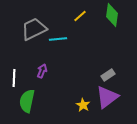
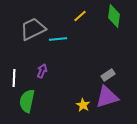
green diamond: moved 2 px right, 1 px down
gray trapezoid: moved 1 px left
purple triangle: rotated 20 degrees clockwise
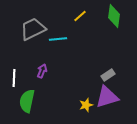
yellow star: moved 3 px right; rotated 24 degrees clockwise
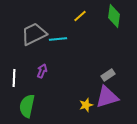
gray trapezoid: moved 1 px right, 5 px down
green semicircle: moved 5 px down
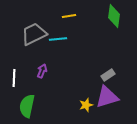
yellow line: moved 11 px left; rotated 32 degrees clockwise
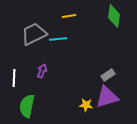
yellow star: rotated 24 degrees clockwise
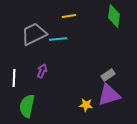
purple triangle: moved 2 px right, 2 px up
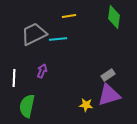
green diamond: moved 1 px down
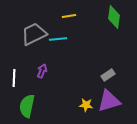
purple triangle: moved 6 px down
